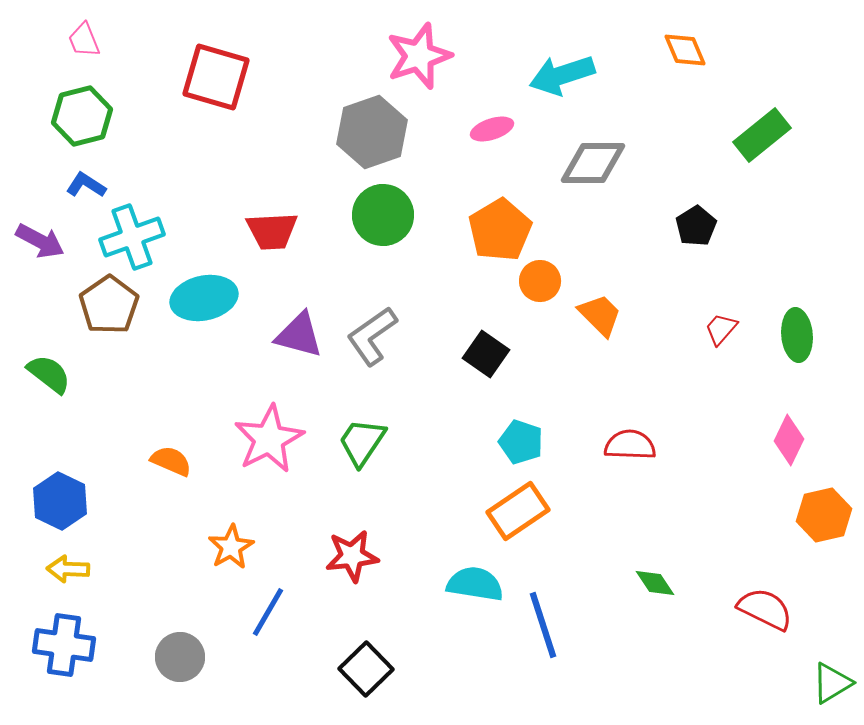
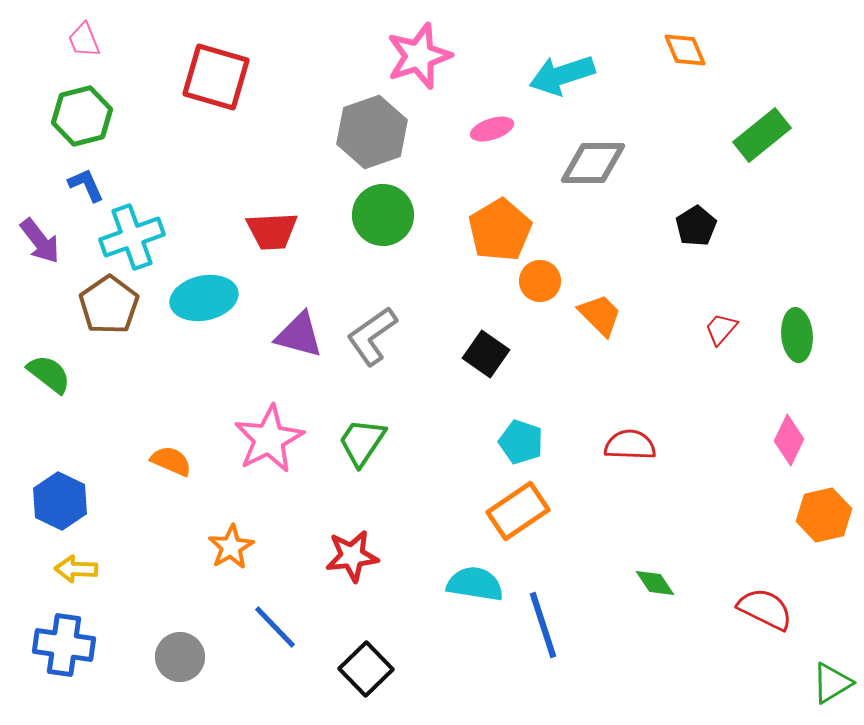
blue L-shape at (86, 185): rotated 33 degrees clockwise
purple arrow at (40, 241): rotated 24 degrees clockwise
yellow arrow at (68, 569): moved 8 px right
blue line at (268, 612): moved 7 px right, 15 px down; rotated 74 degrees counterclockwise
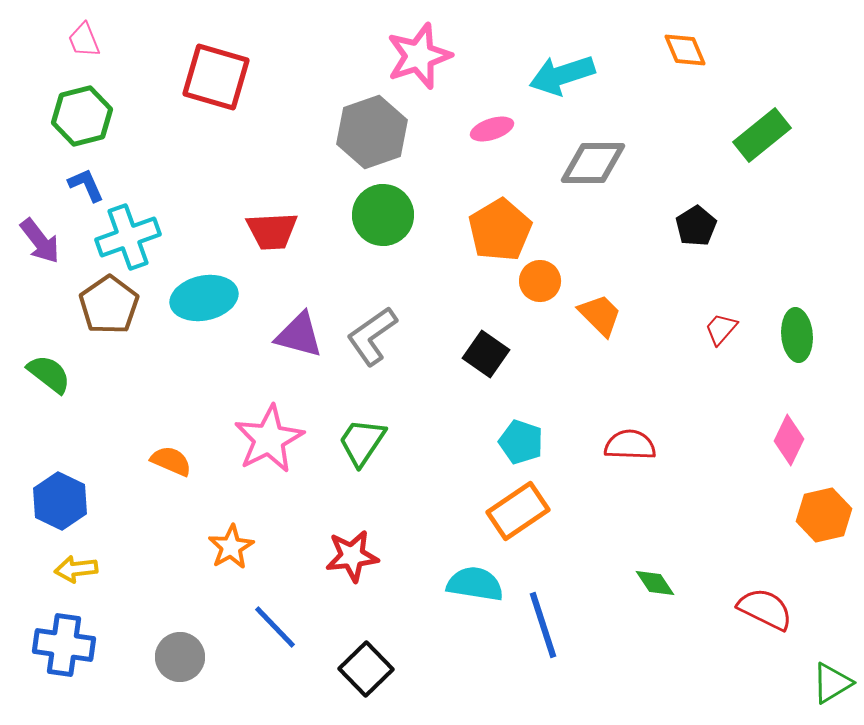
cyan cross at (132, 237): moved 4 px left
yellow arrow at (76, 569): rotated 9 degrees counterclockwise
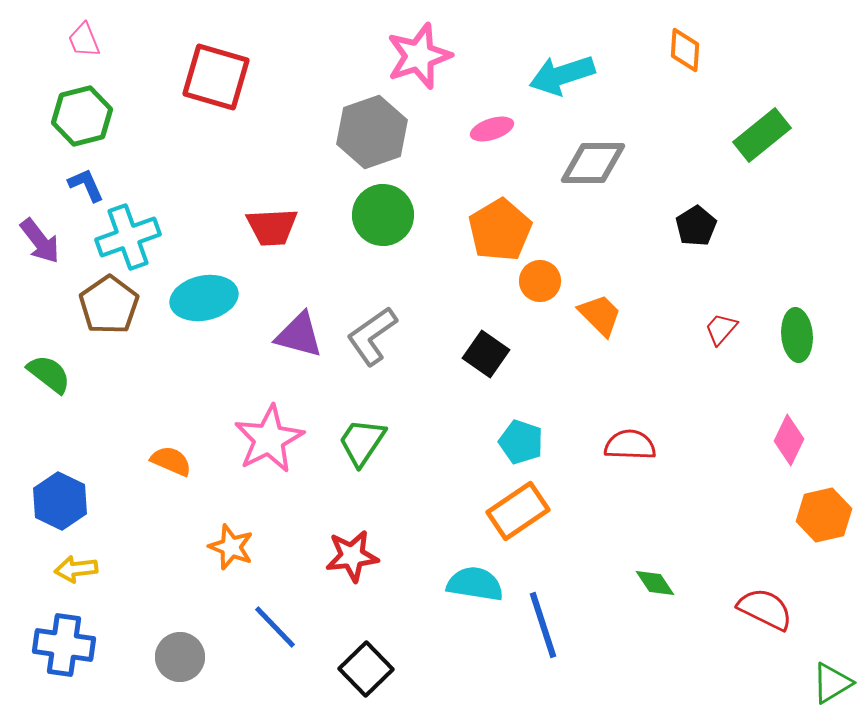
orange diamond at (685, 50): rotated 27 degrees clockwise
red trapezoid at (272, 231): moved 4 px up
orange star at (231, 547): rotated 21 degrees counterclockwise
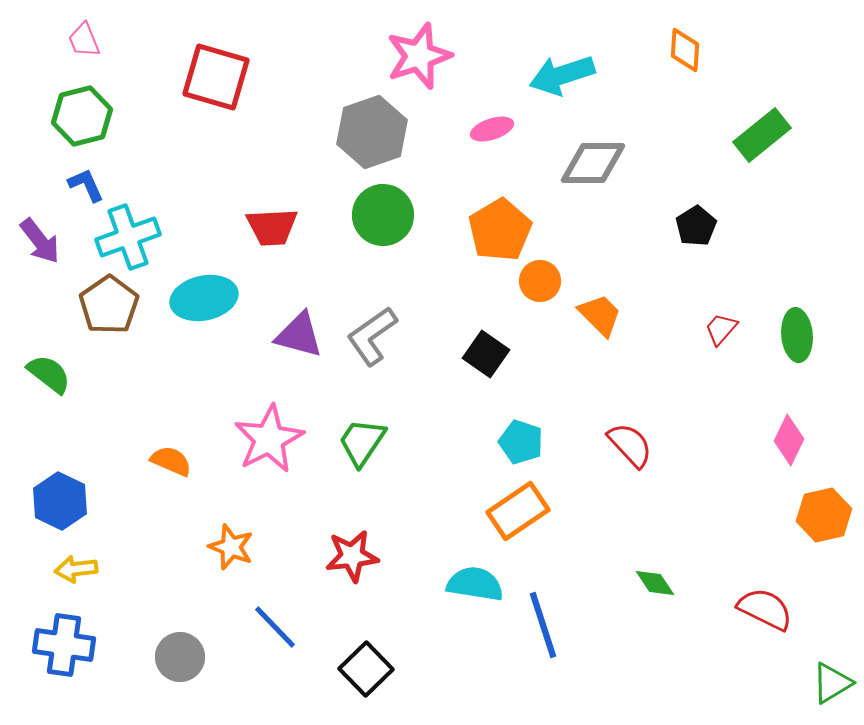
red semicircle at (630, 445): rotated 45 degrees clockwise
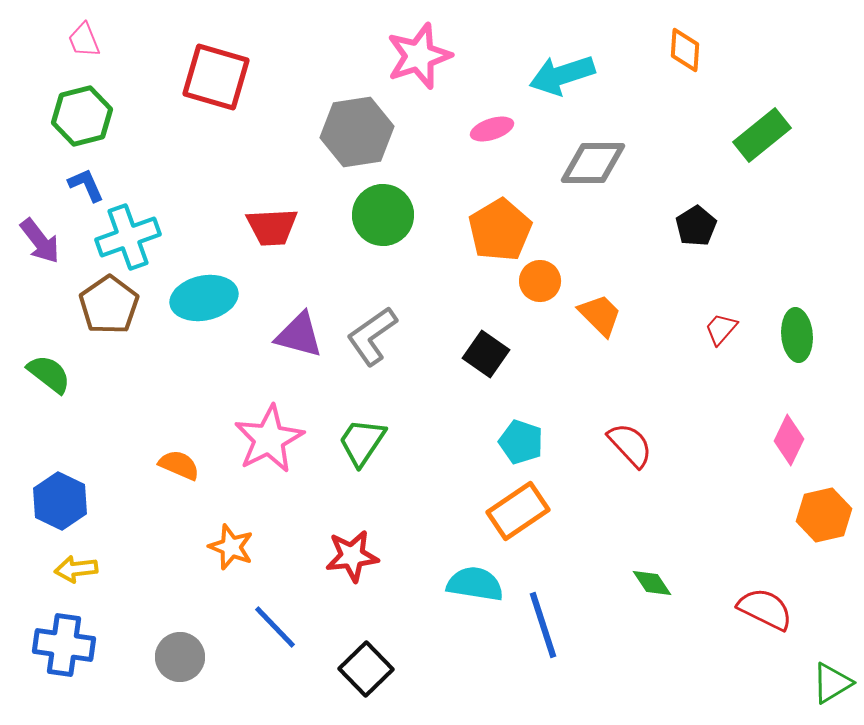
gray hexagon at (372, 132): moved 15 px left; rotated 10 degrees clockwise
orange semicircle at (171, 461): moved 8 px right, 4 px down
green diamond at (655, 583): moved 3 px left
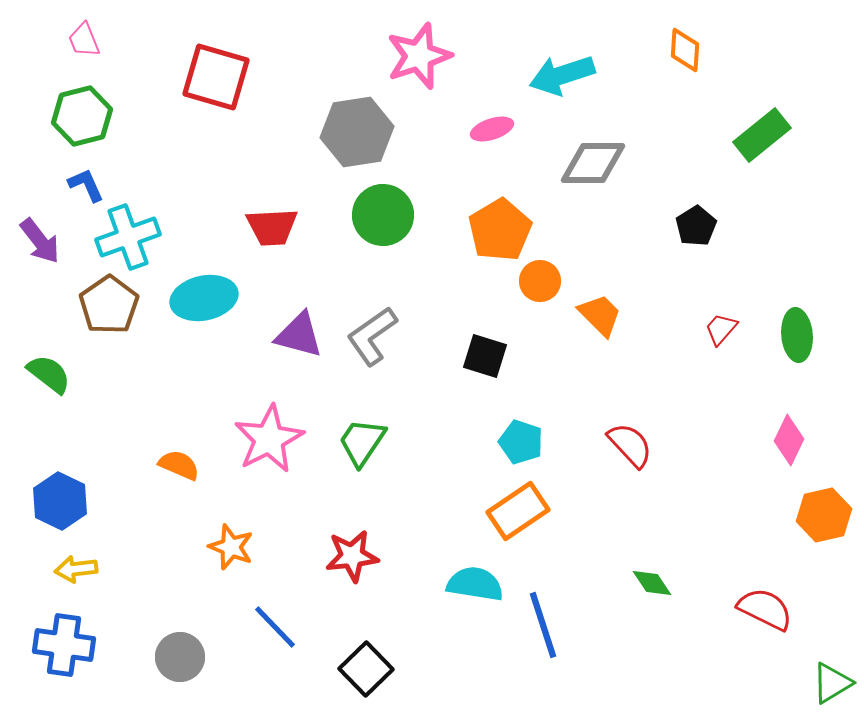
black square at (486, 354): moved 1 px left, 2 px down; rotated 18 degrees counterclockwise
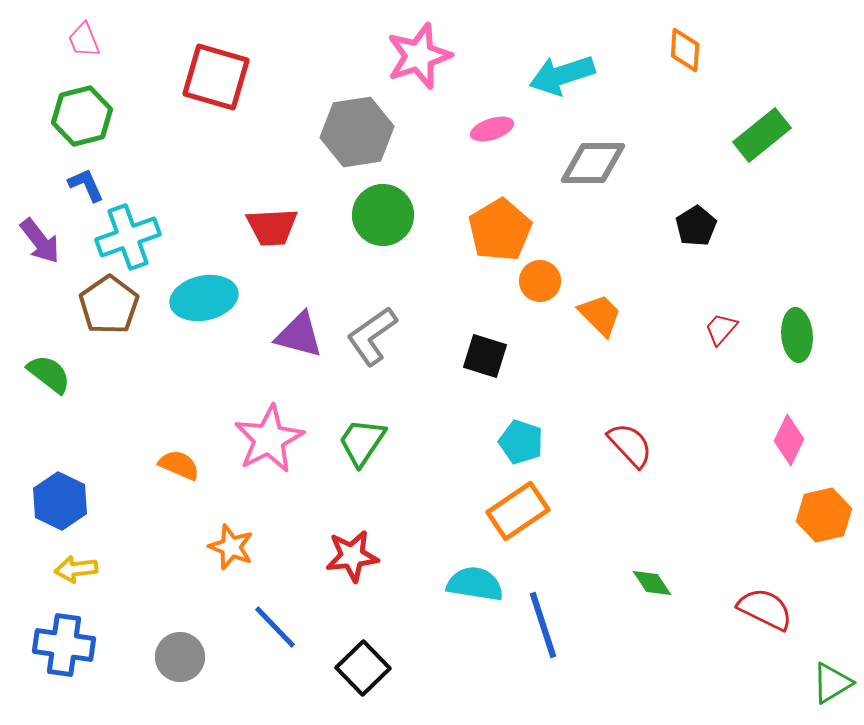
black square at (366, 669): moved 3 px left, 1 px up
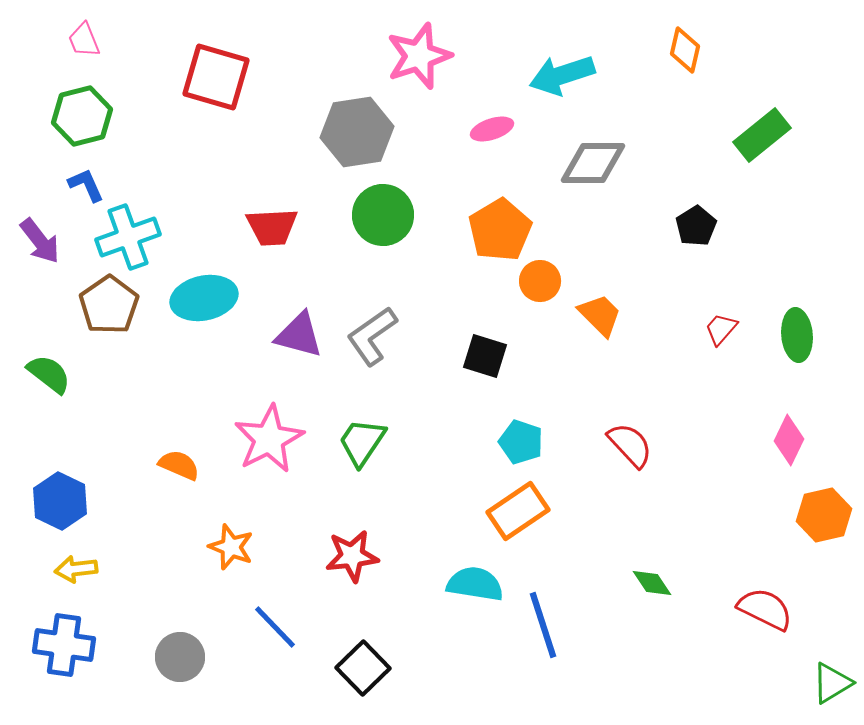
orange diamond at (685, 50): rotated 9 degrees clockwise
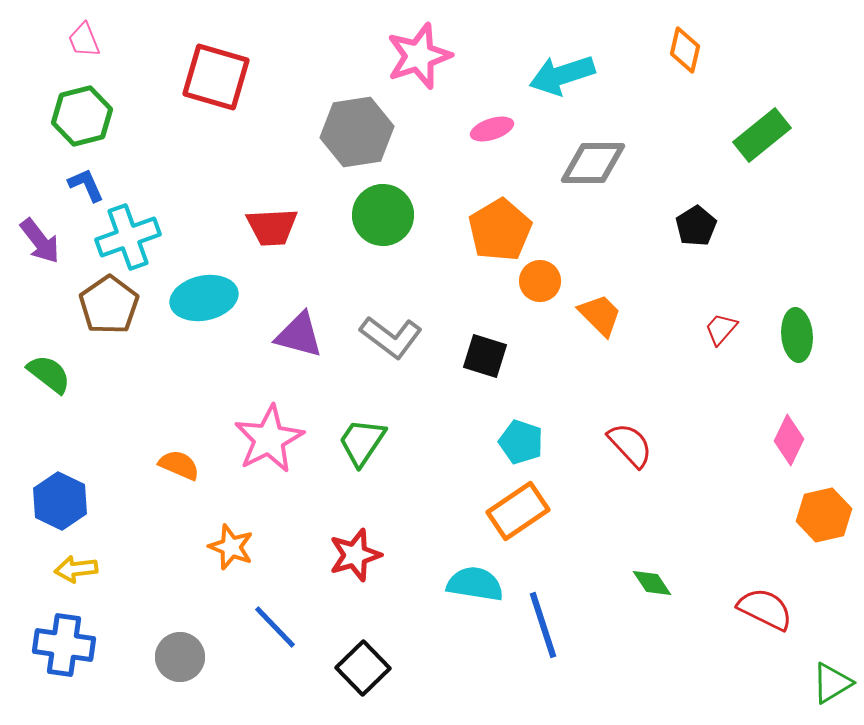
gray L-shape at (372, 336): moved 19 px right, 1 px down; rotated 108 degrees counterclockwise
red star at (352, 556): moved 3 px right, 1 px up; rotated 10 degrees counterclockwise
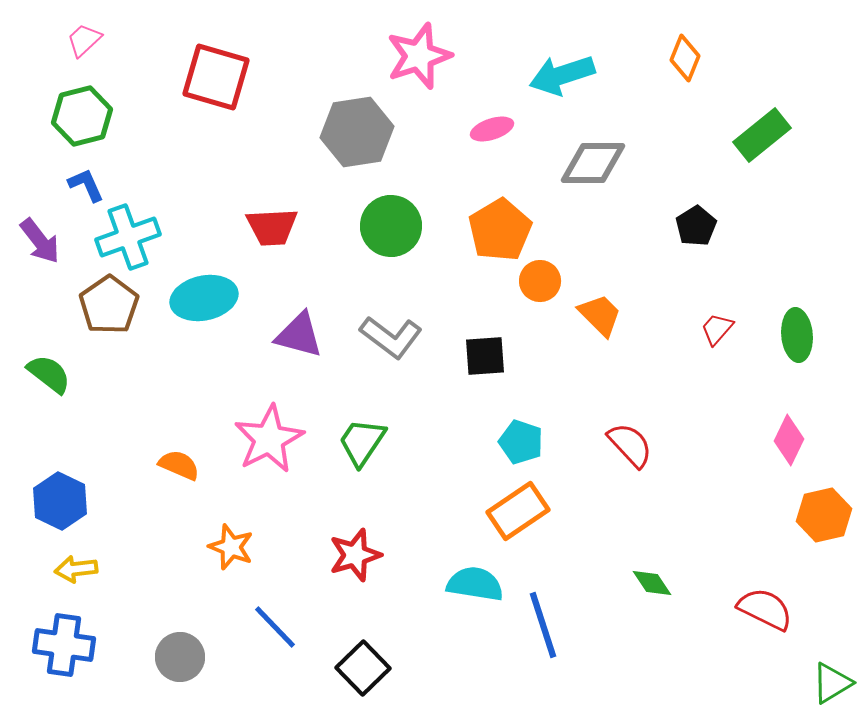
pink trapezoid at (84, 40): rotated 69 degrees clockwise
orange diamond at (685, 50): moved 8 px down; rotated 9 degrees clockwise
green circle at (383, 215): moved 8 px right, 11 px down
red trapezoid at (721, 329): moved 4 px left
black square at (485, 356): rotated 21 degrees counterclockwise
